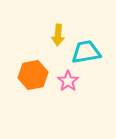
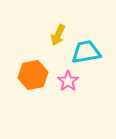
yellow arrow: rotated 20 degrees clockwise
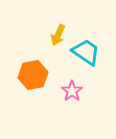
cyan trapezoid: rotated 44 degrees clockwise
pink star: moved 4 px right, 10 px down
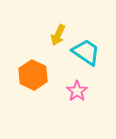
orange hexagon: rotated 24 degrees counterclockwise
pink star: moved 5 px right
